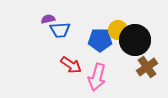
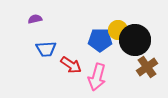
purple semicircle: moved 13 px left
blue trapezoid: moved 14 px left, 19 px down
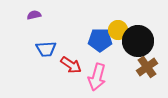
purple semicircle: moved 1 px left, 4 px up
black circle: moved 3 px right, 1 px down
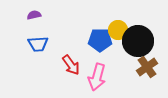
blue trapezoid: moved 8 px left, 5 px up
red arrow: rotated 20 degrees clockwise
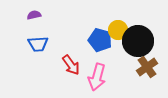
blue pentagon: rotated 15 degrees clockwise
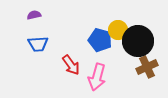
brown cross: rotated 10 degrees clockwise
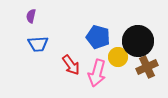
purple semicircle: moved 3 px left, 1 px down; rotated 64 degrees counterclockwise
yellow circle: moved 27 px down
blue pentagon: moved 2 px left, 3 px up
pink arrow: moved 4 px up
